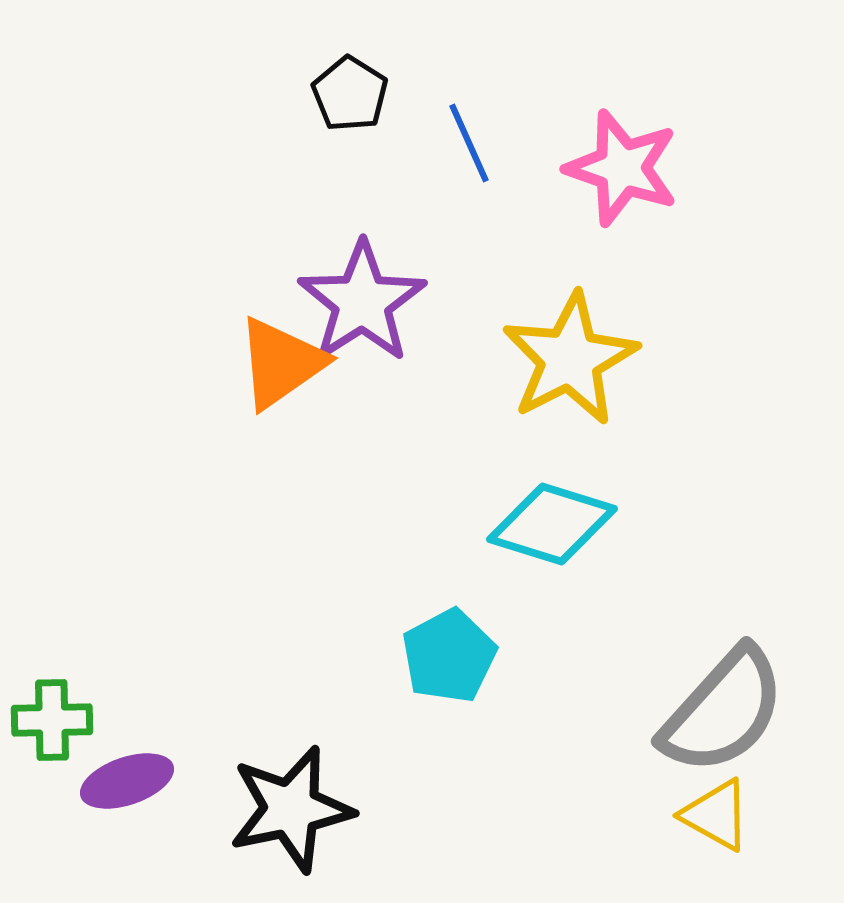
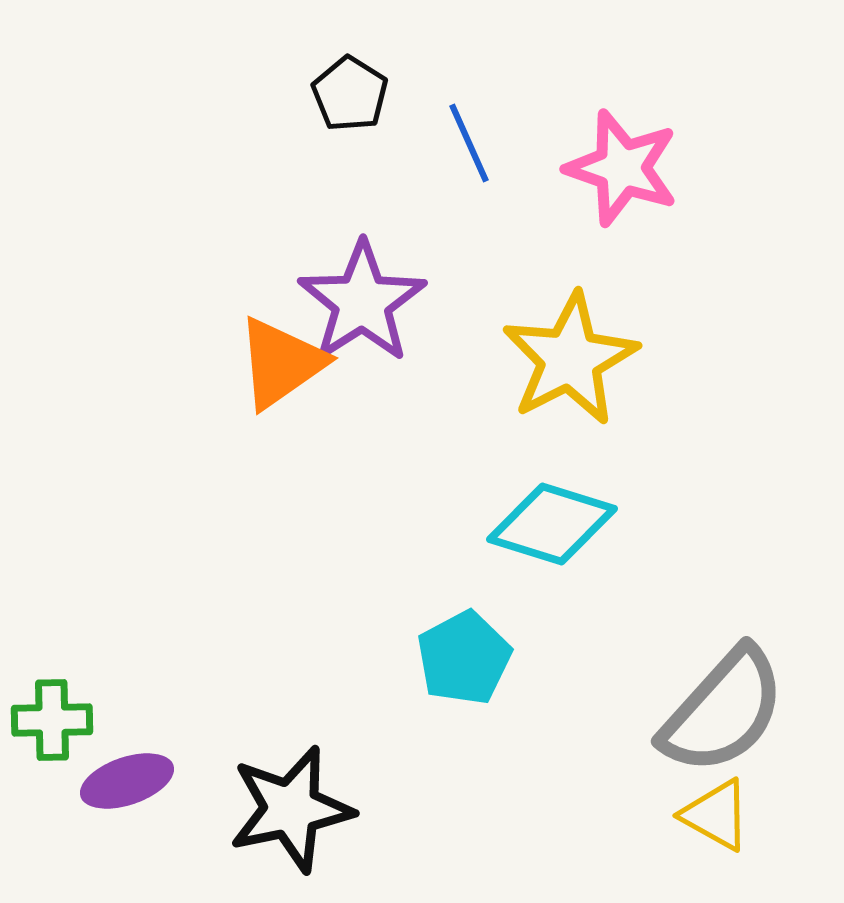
cyan pentagon: moved 15 px right, 2 px down
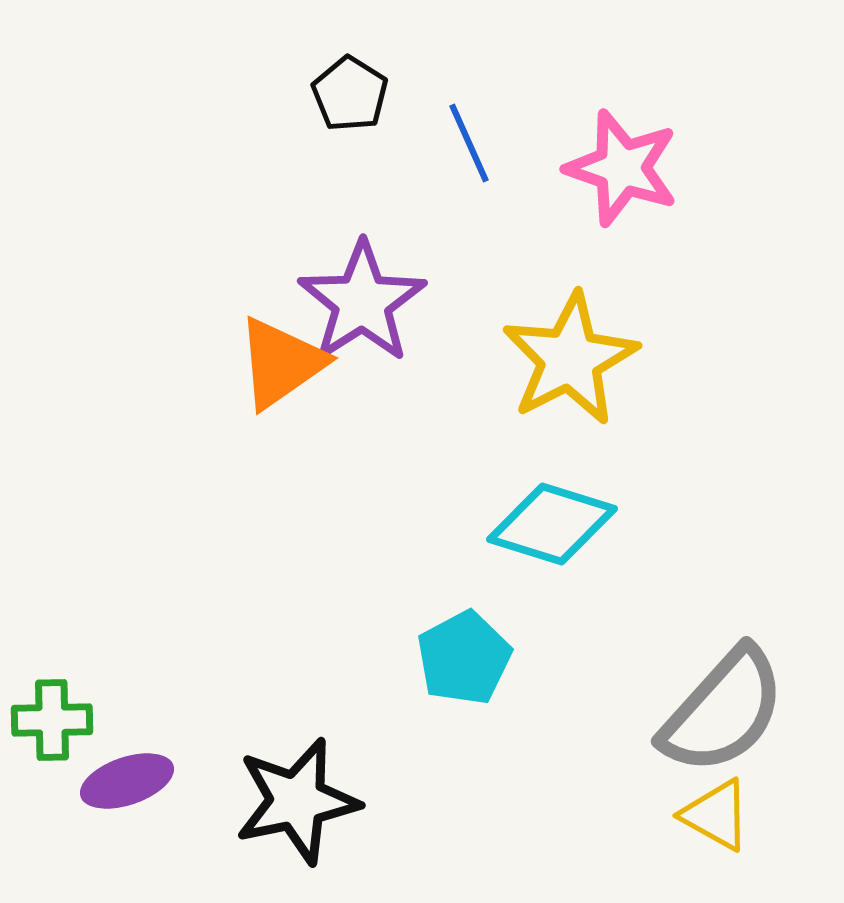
black star: moved 6 px right, 8 px up
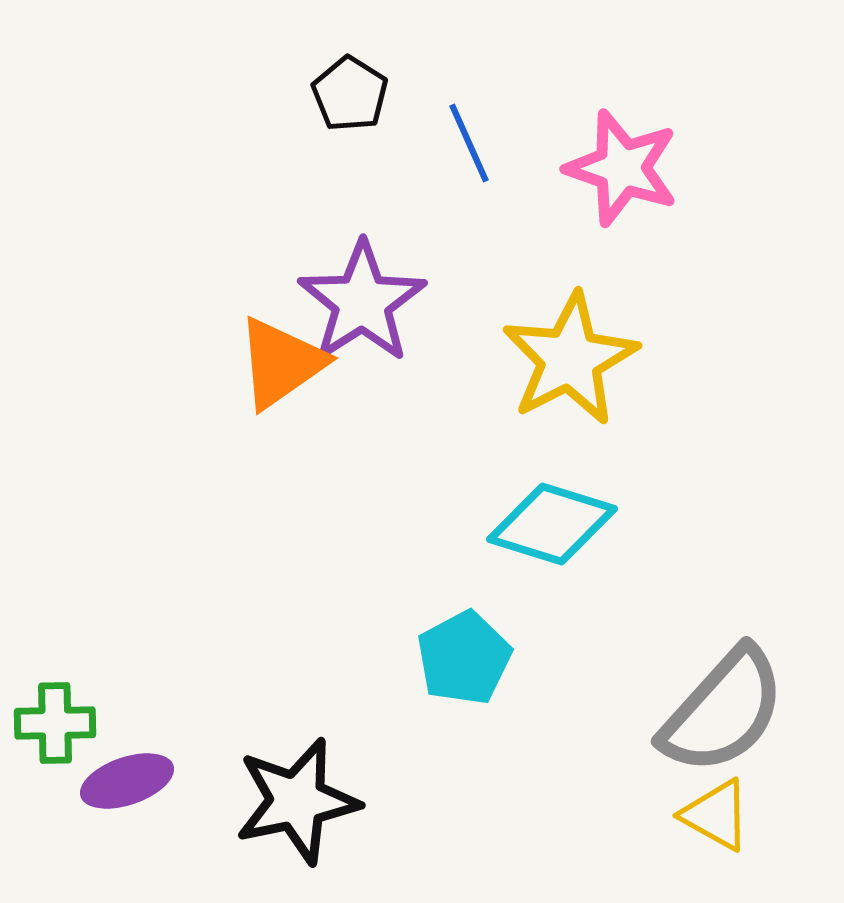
green cross: moved 3 px right, 3 px down
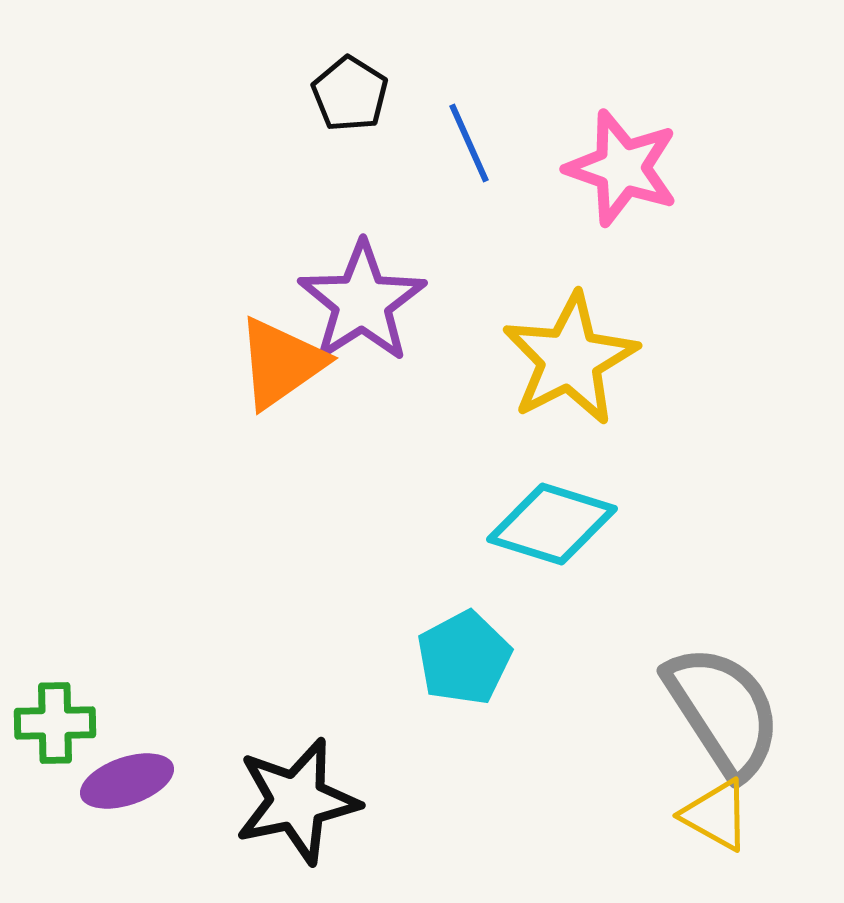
gray semicircle: rotated 75 degrees counterclockwise
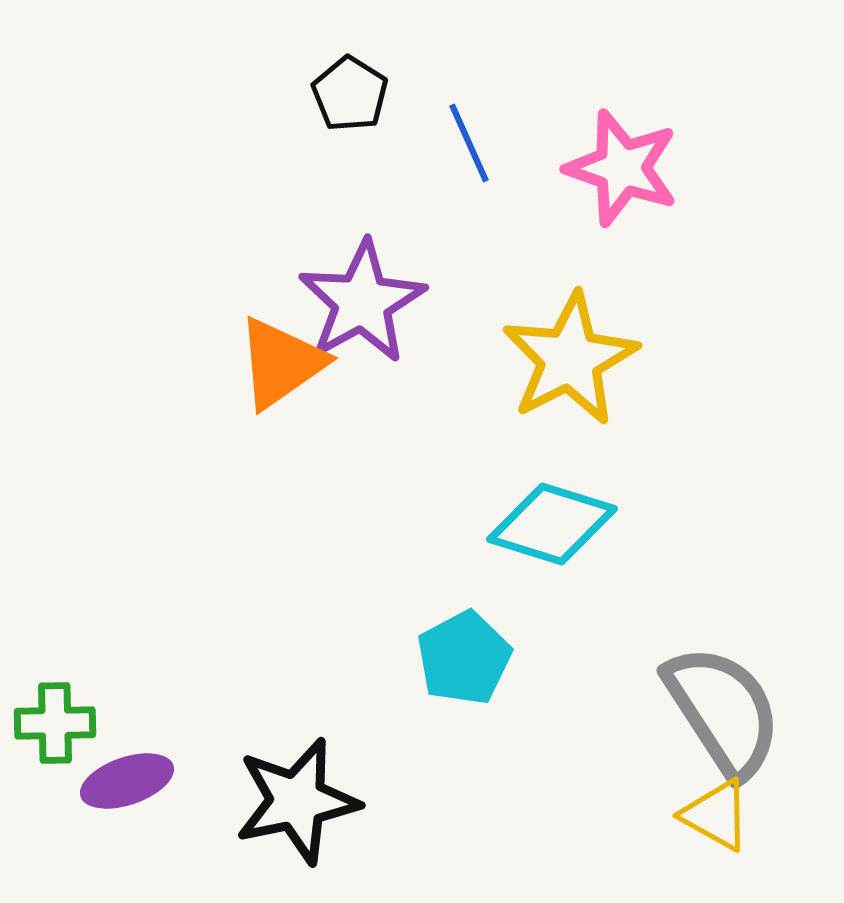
purple star: rotated 4 degrees clockwise
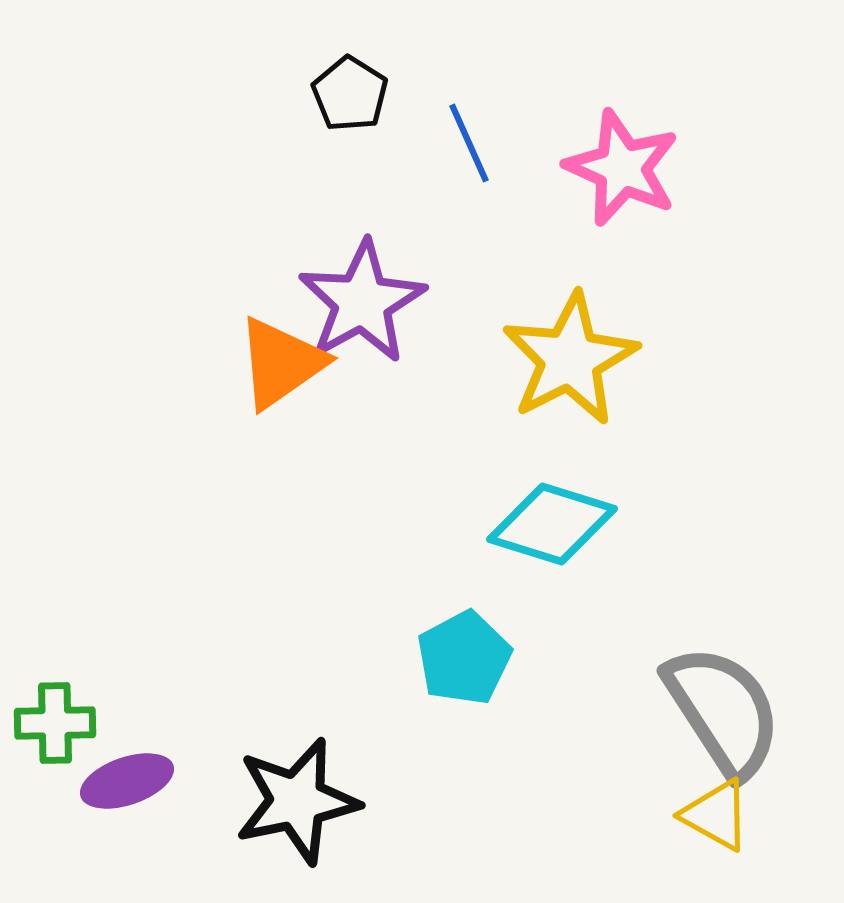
pink star: rotated 5 degrees clockwise
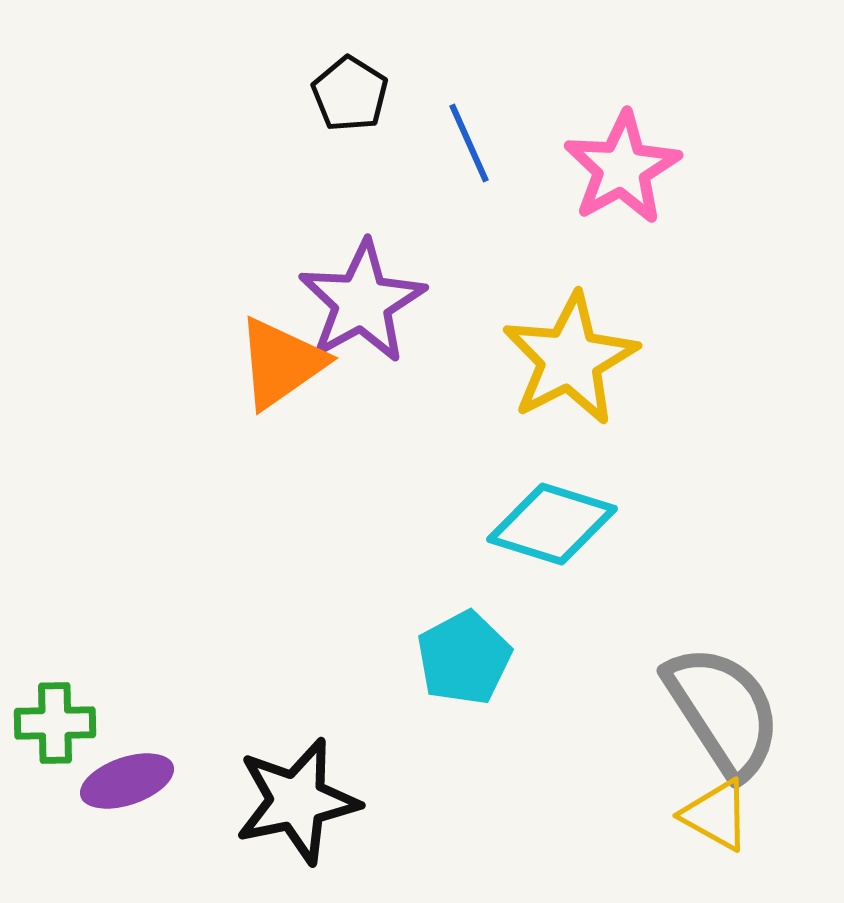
pink star: rotated 19 degrees clockwise
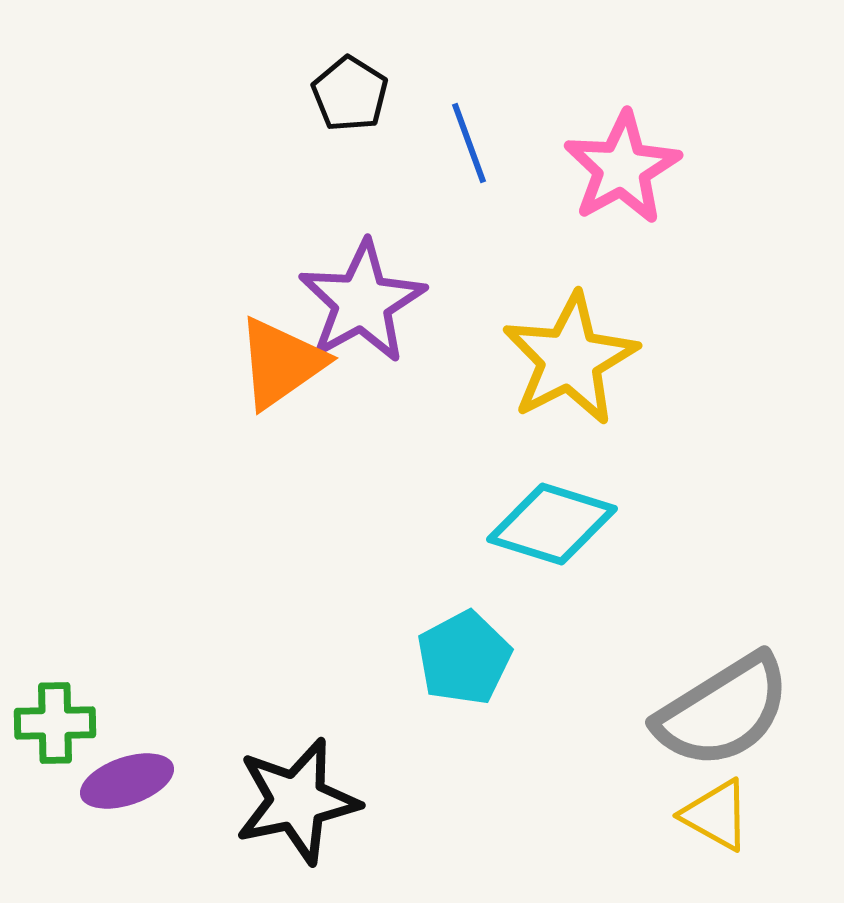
blue line: rotated 4 degrees clockwise
gray semicircle: rotated 91 degrees clockwise
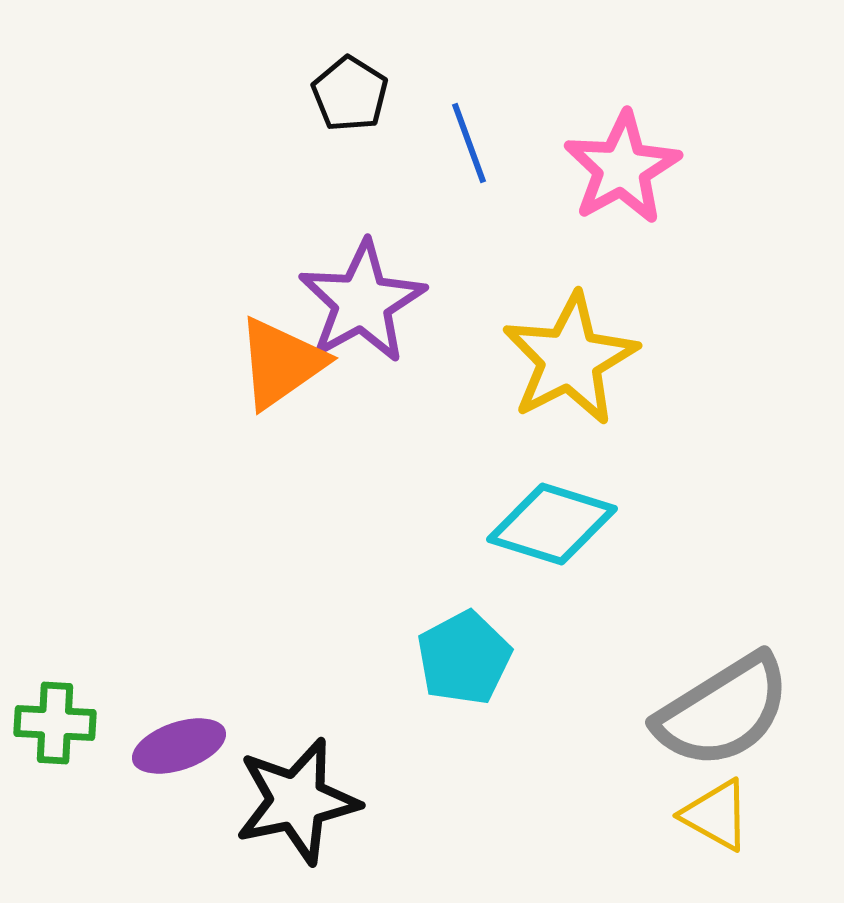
green cross: rotated 4 degrees clockwise
purple ellipse: moved 52 px right, 35 px up
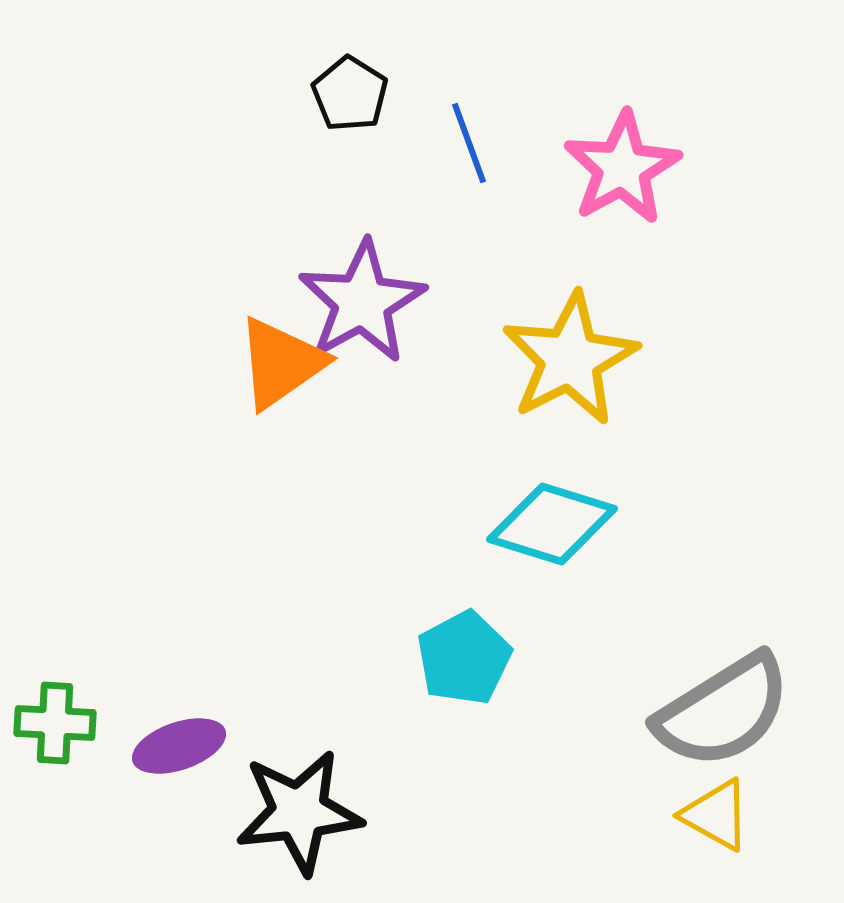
black star: moved 2 px right, 11 px down; rotated 6 degrees clockwise
